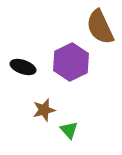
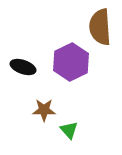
brown semicircle: rotated 21 degrees clockwise
brown star: rotated 15 degrees clockwise
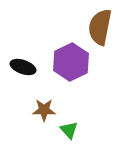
brown semicircle: rotated 15 degrees clockwise
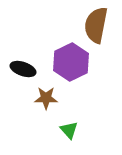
brown semicircle: moved 4 px left, 2 px up
black ellipse: moved 2 px down
brown star: moved 2 px right, 12 px up
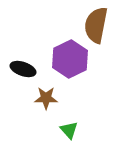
purple hexagon: moved 1 px left, 3 px up
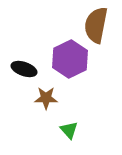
black ellipse: moved 1 px right
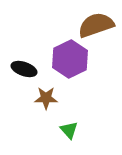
brown semicircle: rotated 60 degrees clockwise
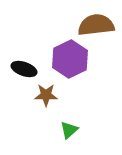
brown semicircle: rotated 12 degrees clockwise
brown star: moved 3 px up
green triangle: rotated 30 degrees clockwise
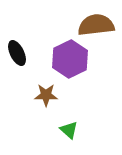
black ellipse: moved 7 px left, 16 px up; rotated 45 degrees clockwise
green triangle: rotated 36 degrees counterclockwise
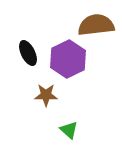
black ellipse: moved 11 px right
purple hexagon: moved 2 px left
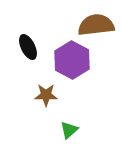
black ellipse: moved 6 px up
purple hexagon: moved 4 px right, 1 px down; rotated 6 degrees counterclockwise
green triangle: rotated 36 degrees clockwise
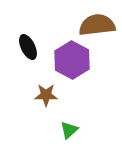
brown semicircle: moved 1 px right
